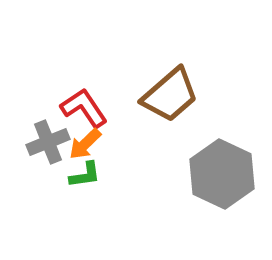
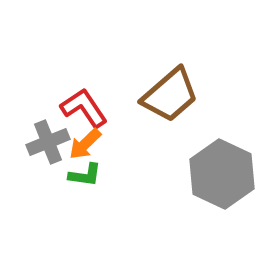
green L-shape: rotated 16 degrees clockwise
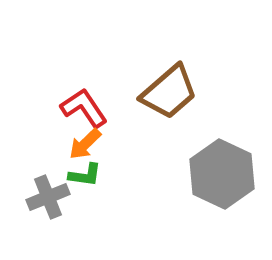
brown trapezoid: moved 1 px left, 3 px up
gray cross: moved 55 px down
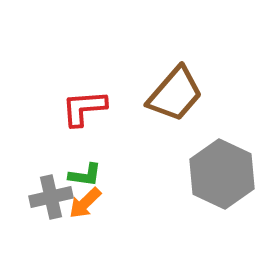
brown trapezoid: moved 6 px right, 2 px down; rotated 8 degrees counterclockwise
red L-shape: rotated 60 degrees counterclockwise
orange arrow: moved 59 px down
gray cross: moved 3 px right; rotated 9 degrees clockwise
